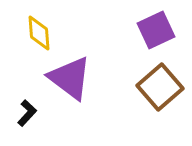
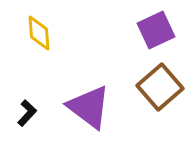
purple triangle: moved 19 px right, 29 px down
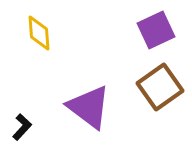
brown square: rotated 6 degrees clockwise
black L-shape: moved 5 px left, 14 px down
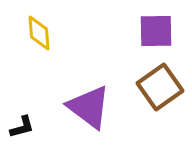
purple square: moved 1 px down; rotated 24 degrees clockwise
black L-shape: rotated 32 degrees clockwise
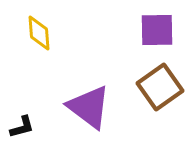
purple square: moved 1 px right, 1 px up
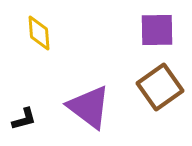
black L-shape: moved 2 px right, 8 px up
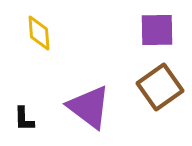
black L-shape: rotated 104 degrees clockwise
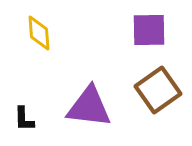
purple square: moved 8 px left
brown square: moved 2 px left, 3 px down
purple triangle: rotated 30 degrees counterclockwise
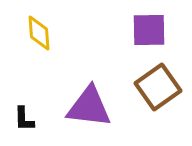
brown square: moved 3 px up
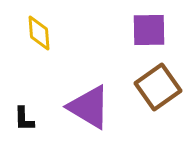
purple triangle: rotated 24 degrees clockwise
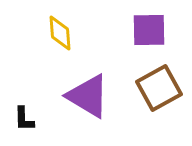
yellow diamond: moved 21 px right
brown square: moved 1 px right, 1 px down; rotated 6 degrees clockwise
purple triangle: moved 1 px left, 11 px up
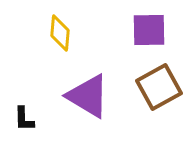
yellow diamond: rotated 9 degrees clockwise
brown square: moved 1 px up
